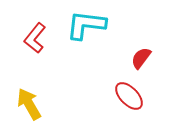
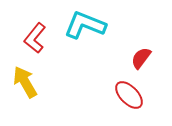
cyan L-shape: moved 1 px left; rotated 15 degrees clockwise
red ellipse: moved 1 px up
yellow arrow: moved 4 px left, 22 px up
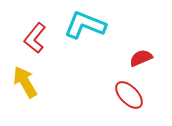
red semicircle: rotated 30 degrees clockwise
